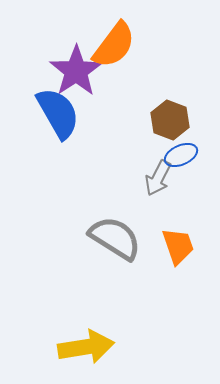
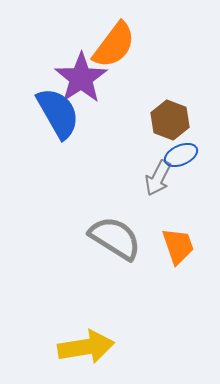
purple star: moved 5 px right, 7 px down
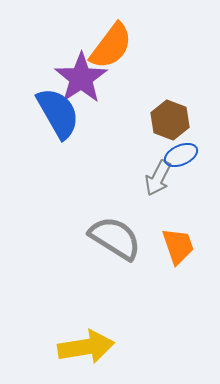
orange semicircle: moved 3 px left, 1 px down
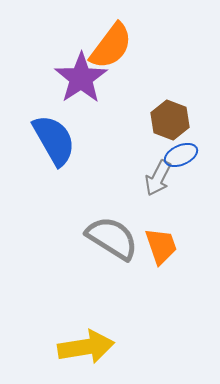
blue semicircle: moved 4 px left, 27 px down
gray semicircle: moved 3 px left
orange trapezoid: moved 17 px left
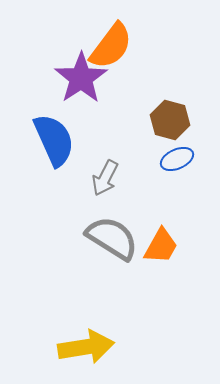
brown hexagon: rotated 6 degrees counterclockwise
blue semicircle: rotated 6 degrees clockwise
blue ellipse: moved 4 px left, 4 px down
gray arrow: moved 53 px left
orange trapezoid: rotated 48 degrees clockwise
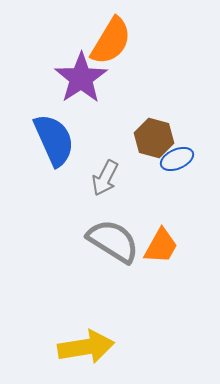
orange semicircle: moved 5 px up; rotated 6 degrees counterclockwise
brown hexagon: moved 16 px left, 18 px down
gray semicircle: moved 1 px right, 3 px down
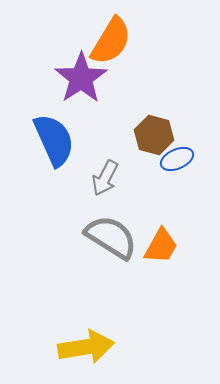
brown hexagon: moved 3 px up
gray semicircle: moved 2 px left, 4 px up
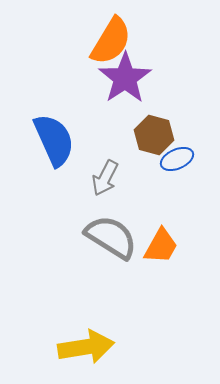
purple star: moved 44 px right
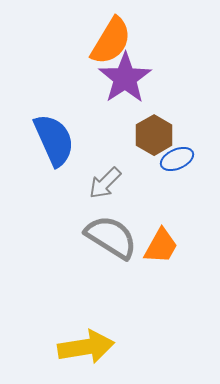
brown hexagon: rotated 15 degrees clockwise
gray arrow: moved 5 px down; rotated 18 degrees clockwise
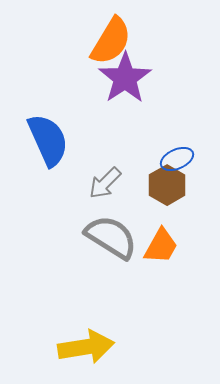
brown hexagon: moved 13 px right, 50 px down
blue semicircle: moved 6 px left
